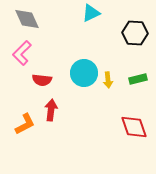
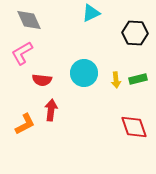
gray diamond: moved 2 px right, 1 px down
pink L-shape: rotated 15 degrees clockwise
yellow arrow: moved 8 px right
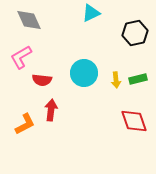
black hexagon: rotated 15 degrees counterclockwise
pink L-shape: moved 1 px left, 4 px down
red diamond: moved 6 px up
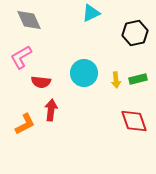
red semicircle: moved 1 px left, 2 px down
